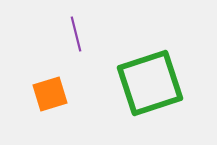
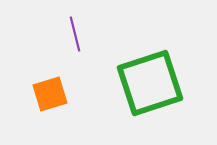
purple line: moved 1 px left
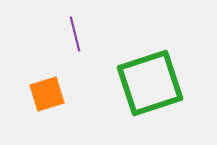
orange square: moved 3 px left
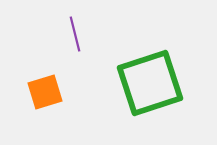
orange square: moved 2 px left, 2 px up
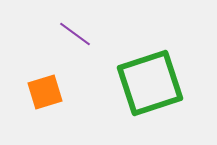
purple line: rotated 40 degrees counterclockwise
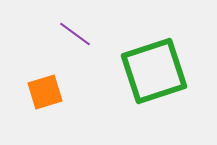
green square: moved 4 px right, 12 px up
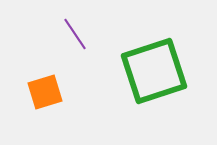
purple line: rotated 20 degrees clockwise
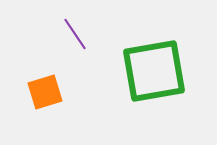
green square: rotated 8 degrees clockwise
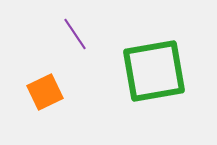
orange square: rotated 9 degrees counterclockwise
